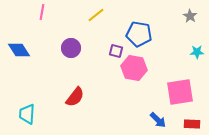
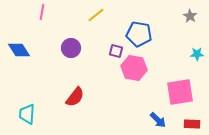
cyan star: moved 2 px down
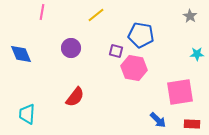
blue pentagon: moved 2 px right, 1 px down
blue diamond: moved 2 px right, 4 px down; rotated 10 degrees clockwise
